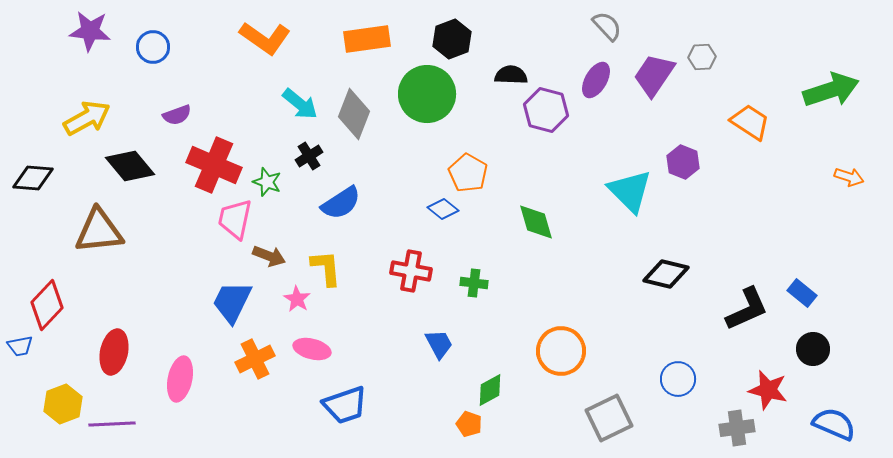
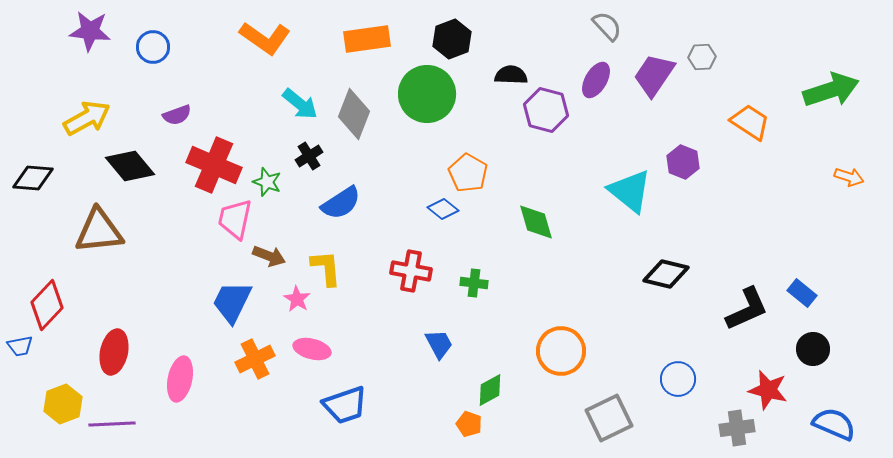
cyan triangle at (630, 191): rotated 6 degrees counterclockwise
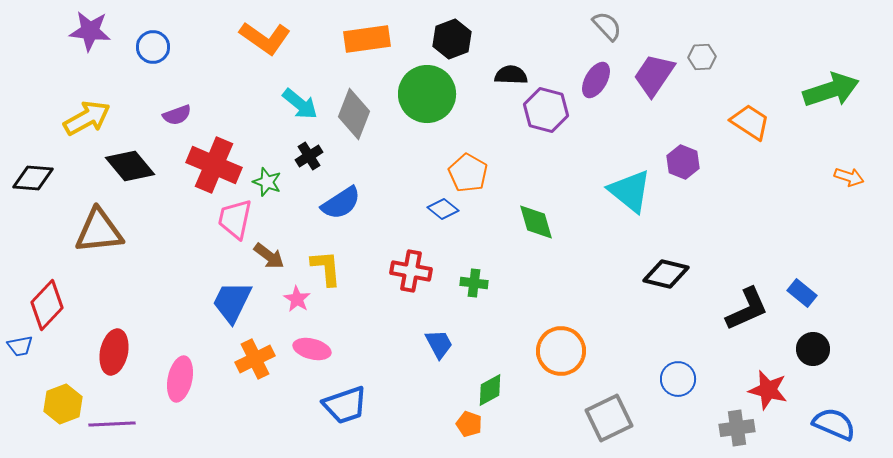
brown arrow at (269, 256): rotated 16 degrees clockwise
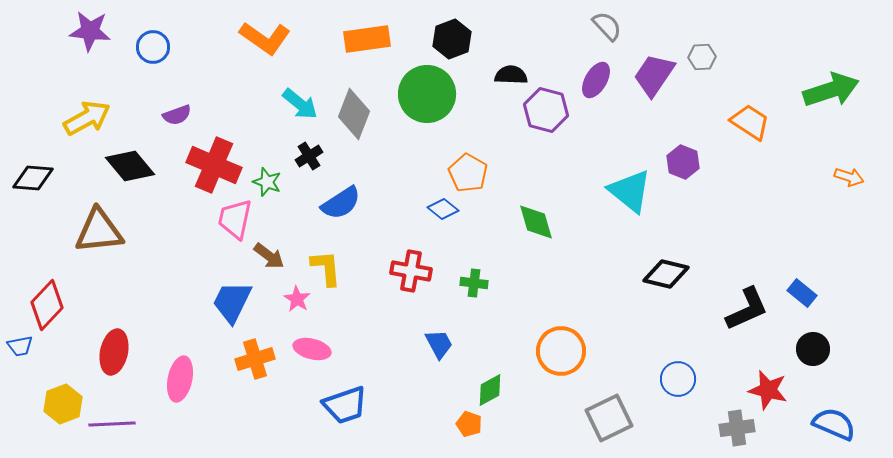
orange cross at (255, 359): rotated 9 degrees clockwise
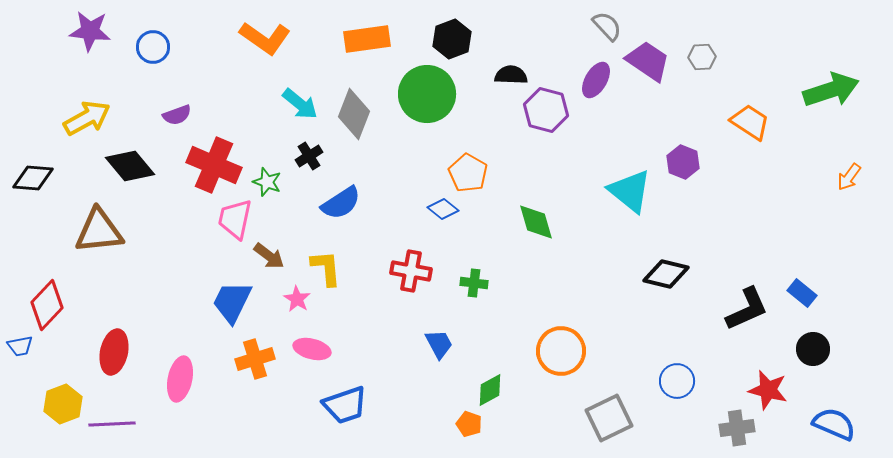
purple trapezoid at (654, 75): moved 6 px left, 14 px up; rotated 90 degrees clockwise
orange arrow at (849, 177): rotated 108 degrees clockwise
blue circle at (678, 379): moved 1 px left, 2 px down
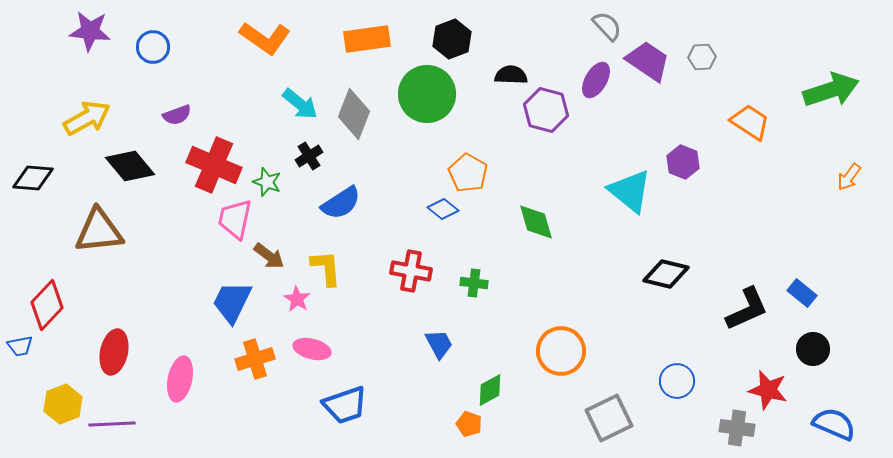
gray cross at (737, 428): rotated 16 degrees clockwise
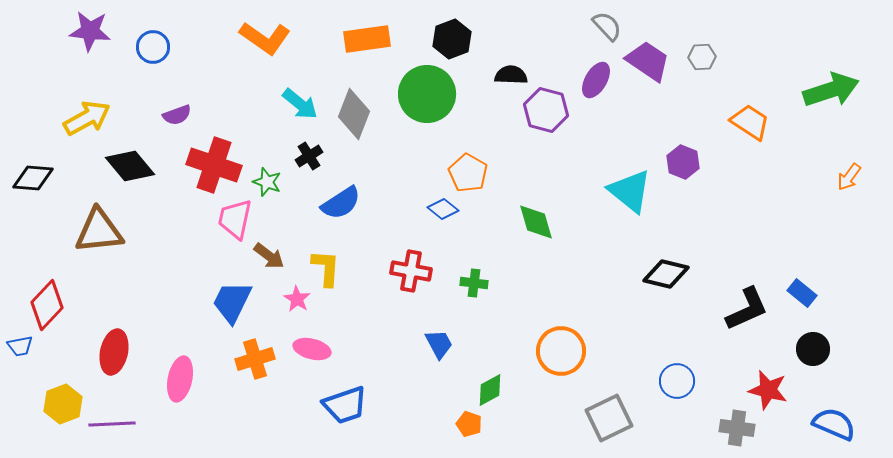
red cross at (214, 165): rotated 4 degrees counterclockwise
yellow L-shape at (326, 268): rotated 9 degrees clockwise
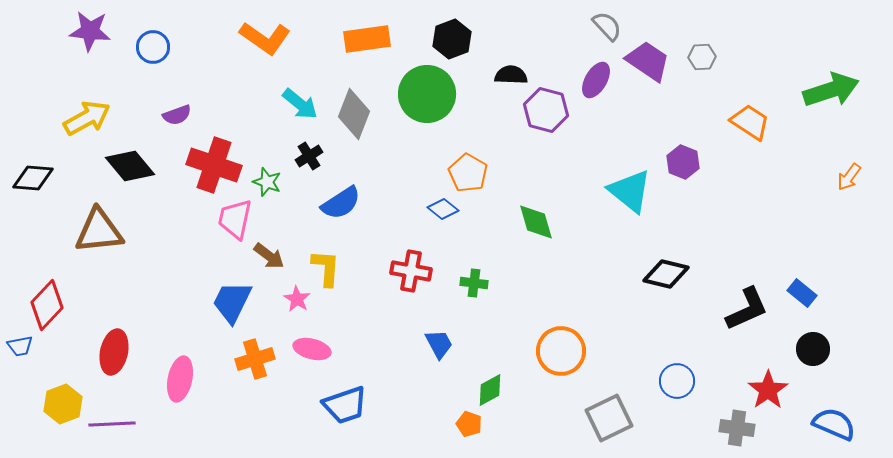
red star at (768, 390): rotated 24 degrees clockwise
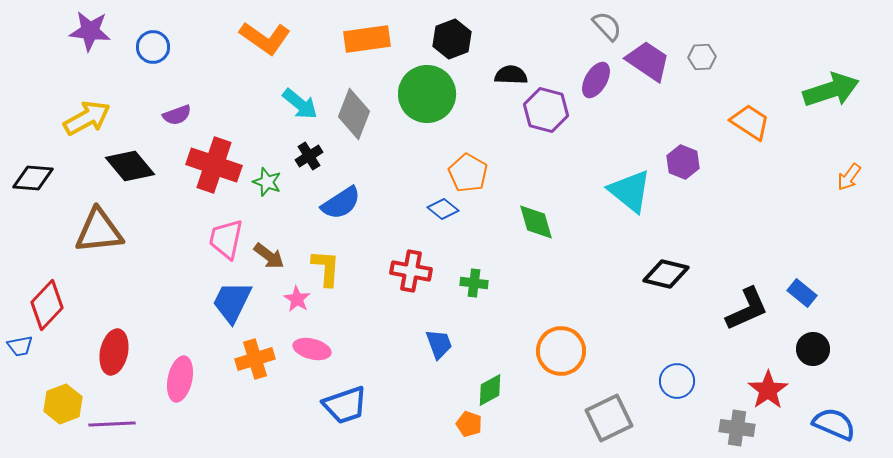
pink trapezoid at (235, 219): moved 9 px left, 20 px down
blue trapezoid at (439, 344): rotated 8 degrees clockwise
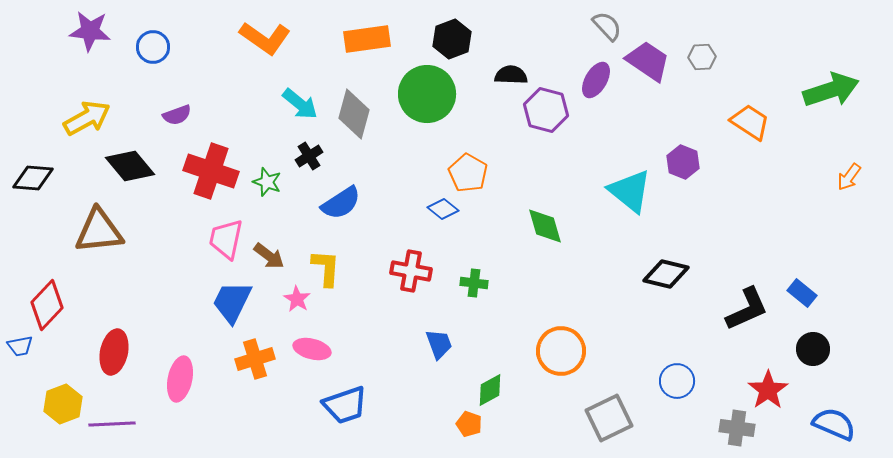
gray diamond at (354, 114): rotated 6 degrees counterclockwise
red cross at (214, 165): moved 3 px left, 6 px down
green diamond at (536, 222): moved 9 px right, 4 px down
